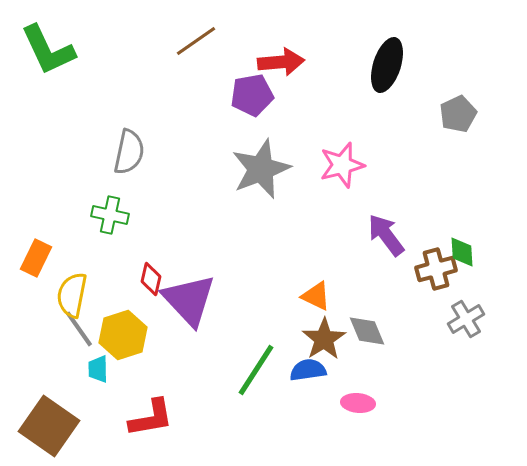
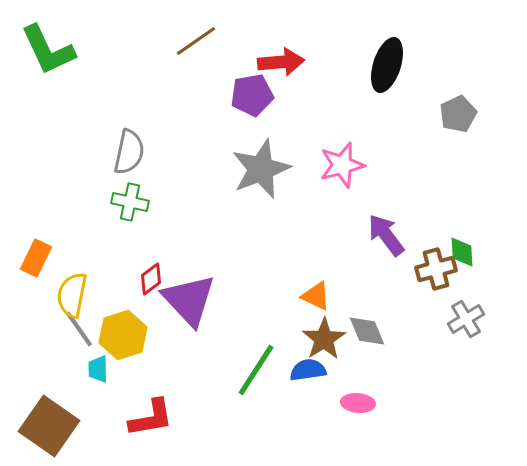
green cross: moved 20 px right, 13 px up
red diamond: rotated 40 degrees clockwise
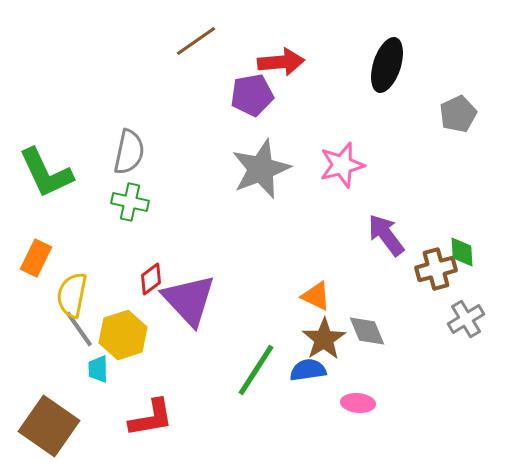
green L-shape: moved 2 px left, 123 px down
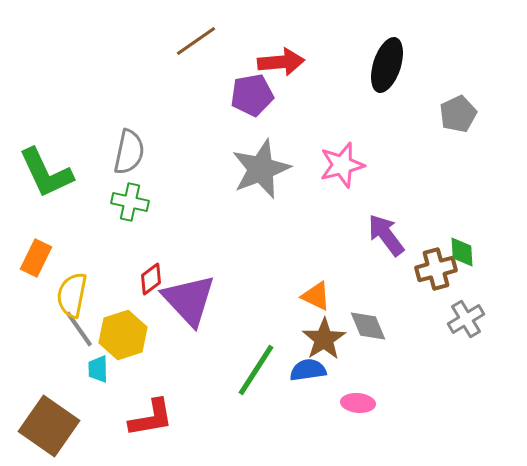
gray diamond: moved 1 px right, 5 px up
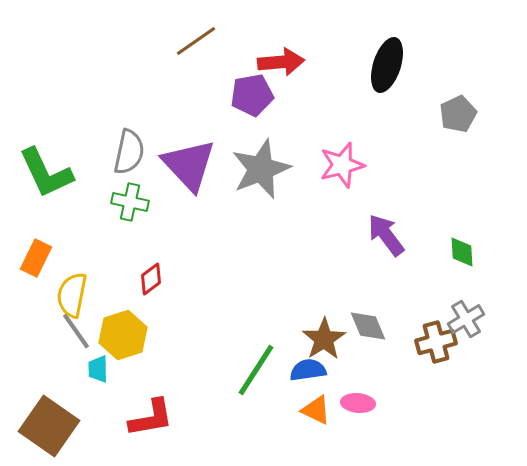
brown cross: moved 73 px down
orange triangle: moved 114 px down
purple triangle: moved 135 px up
gray line: moved 3 px left, 2 px down
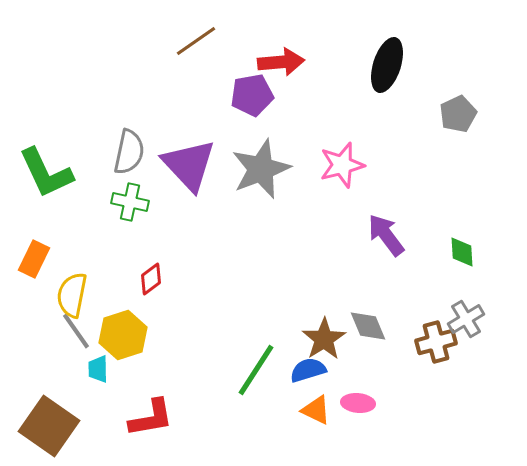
orange rectangle: moved 2 px left, 1 px down
blue semicircle: rotated 9 degrees counterclockwise
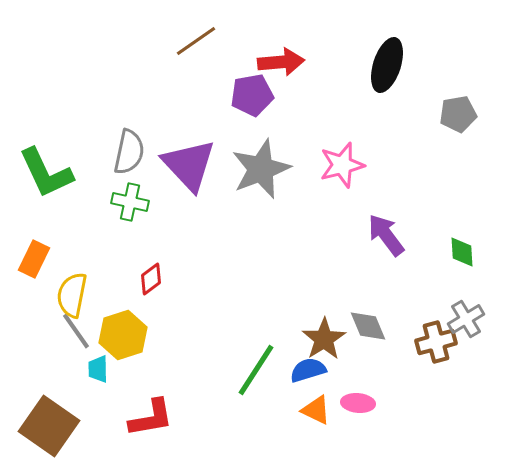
gray pentagon: rotated 15 degrees clockwise
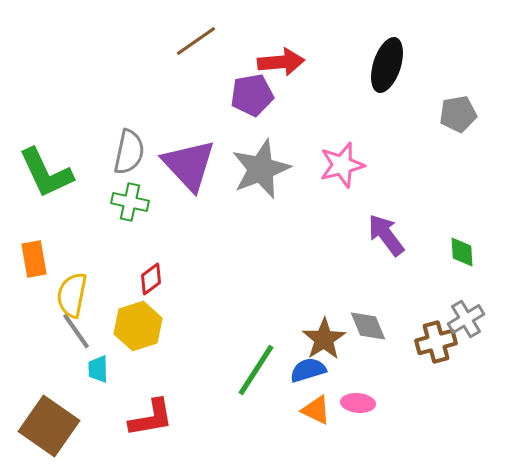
orange rectangle: rotated 36 degrees counterclockwise
yellow hexagon: moved 15 px right, 9 px up
